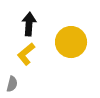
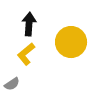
gray semicircle: rotated 42 degrees clockwise
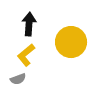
yellow L-shape: moved 1 px down
gray semicircle: moved 6 px right, 5 px up; rotated 14 degrees clockwise
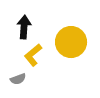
black arrow: moved 5 px left, 3 px down
yellow L-shape: moved 7 px right
